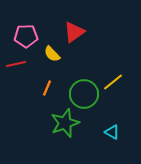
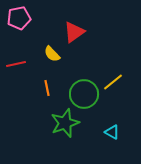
pink pentagon: moved 7 px left, 18 px up; rotated 10 degrees counterclockwise
orange line: rotated 35 degrees counterclockwise
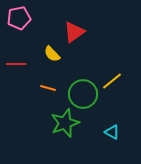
red line: rotated 12 degrees clockwise
yellow line: moved 1 px left, 1 px up
orange line: moved 1 px right; rotated 63 degrees counterclockwise
green circle: moved 1 px left
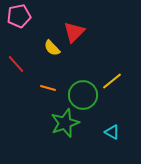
pink pentagon: moved 2 px up
red triangle: rotated 10 degrees counterclockwise
yellow semicircle: moved 6 px up
red line: rotated 48 degrees clockwise
green circle: moved 1 px down
